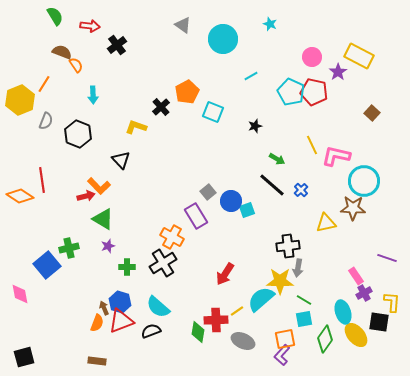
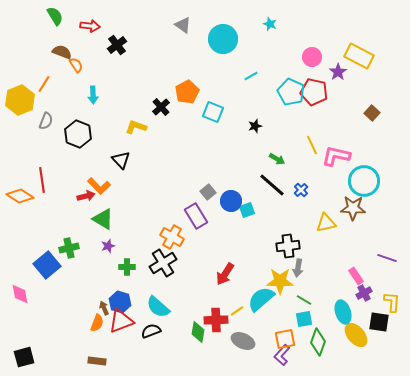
green diamond at (325, 339): moved 7 px left, 3 px down; rotated 16 degrees counterclockwise
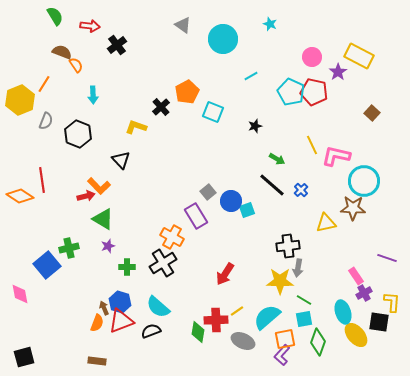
cyan semicircle at (261, 299): moved 6 px right, 18 px down
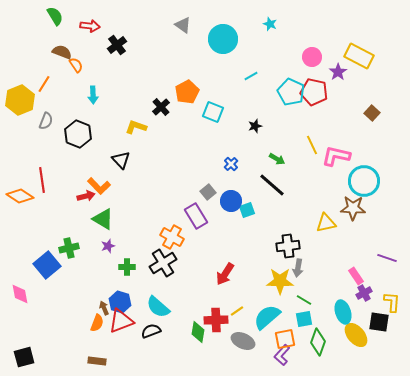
blue cross at (301, 190): moved 70 px left, 26 px up
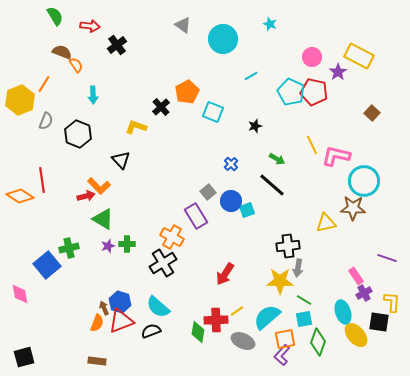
green cross at (127, 267): moved 23 px up
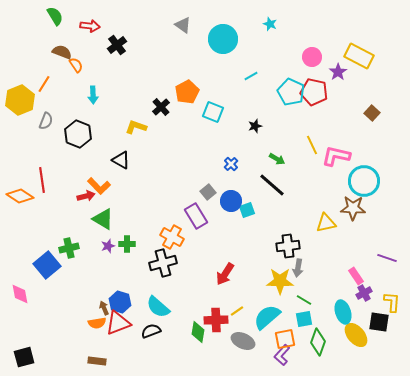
black triangle at (121, 160): rotated 18 degrees counterclockwise
black cross at (163, 263): rotated 16 degrees clockwise
red triangle at (121, 321): moved 3 px left, 2 px down
orange semicircle at (97, 323): rotated 60 degrees clockwise
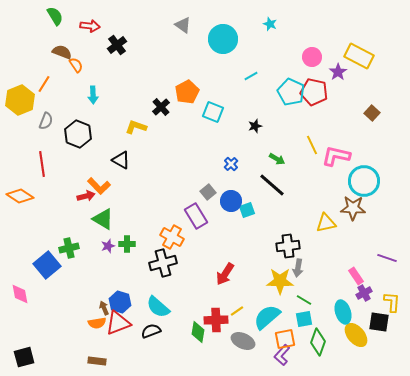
red line at (42, 180): moved 16 px up
